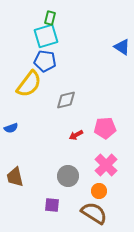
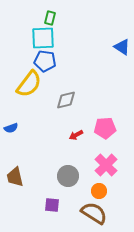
cyan square: moved 3 px left, 2 px down; rotated 15 degrees clockwise
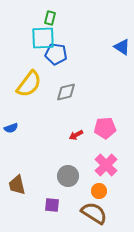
blue pentagon: moved 11 px right, 7 px up
gray diamond: moved 8 px up
brown trapezoid: moved 2 px right, 8 px down
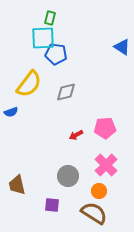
blue semicircle: moved 16 px up
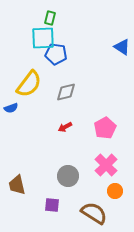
blue semicircle: moved 4 px up
pink pentagon: rotated 25 degrees counterclockwise
red arrow: moved 11 px left, 8 px up
orange circle: moved 16 px right
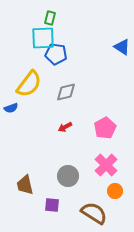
brown trapezoid: moved 8 px right
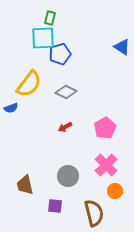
blue pentagon: moved 4 px right; rotated 25 degrees counterclockwise
gray diamond: rotated 40 degrees clockwise
purple square: moved 3 px right, 1 px down
brown semicircle: rotated 44 degrees clockwise
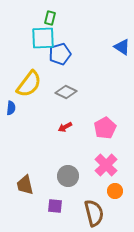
blue semicircle: rotated 64 degrees counterclockwise
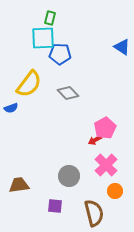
blue pentagon: rotated 20 degrees clockwise
gray diamond: moved 2 px right, 1 px down; rotated 20 degrees clockwise
blue semicircle: rotated 64 degrees clockwise
red arrow: moved 30 px right, 13 px down
gray circle: moved 1 px right
brown trapezoid: moved 6 px left; rotated 95 degrees clockwise
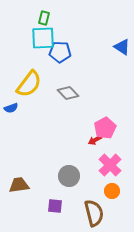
green rectangle: moved 6 px left
blue pentagon: moved 2 px up
pink cross: moved 4 px right
orange circle: moved 3 px left
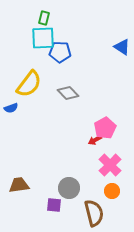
gray circle: moved 12 px down
purple square: moved 1 px left, 1 px up
